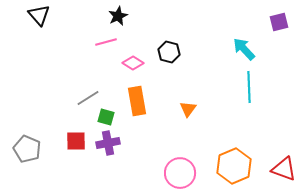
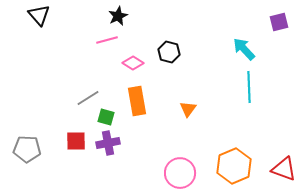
pink line: moved 1 px right, 2 px up
gray pentagon: rotated 20 degrees counterclockwise
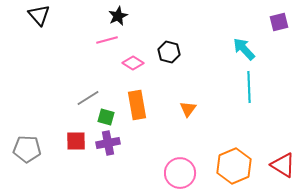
orange rectangle: moved 4 px down
red triangle: moved 1 px left, 4 px up; rotated 12 degrees clockwise
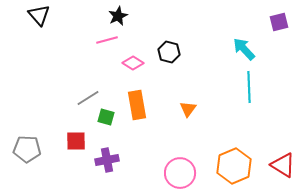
purple cross: moved 1 px left, 17 px down
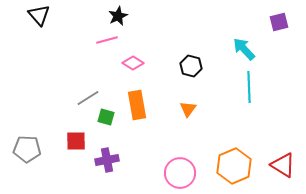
black hexagon: moved 22 px right, 14 px down
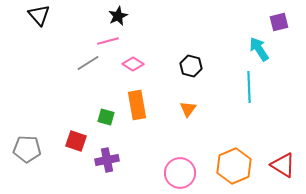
pink line: moved 1 px right, 1 px down
cyan arrow: moved 15 px right; rotated 10 degrees clockwise
pink diamond: moved 1 px down
gray line: moved 35 px up
red square: rotated 20 degrees clockwise
